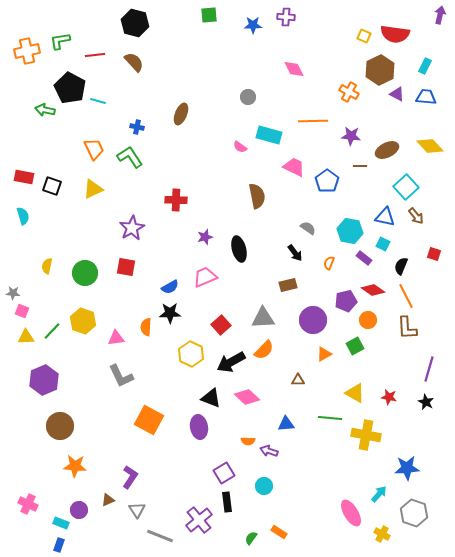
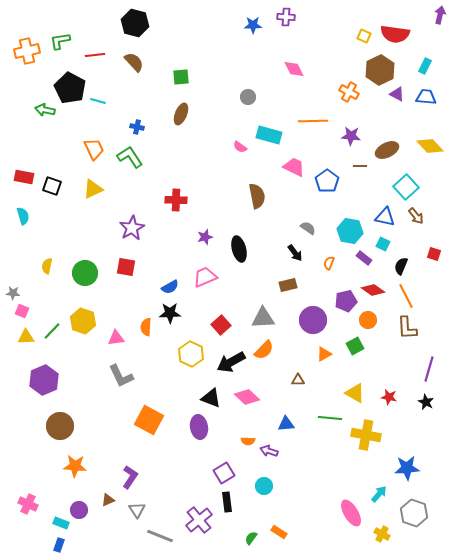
green square at (209, 15): moved 28 px left, 62 px down
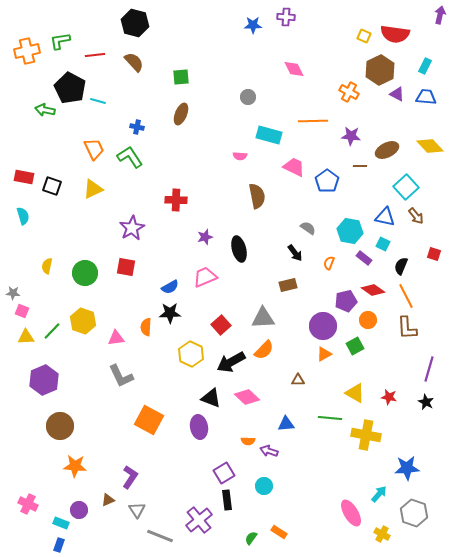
pink semicircle at (240, 147): moved 9 px down; rotated 32 degrees counterclockwise
purple circle at (313, 320): moved 10 px right, 6 px down
black rectangle at (227, 502): moved 2 px up
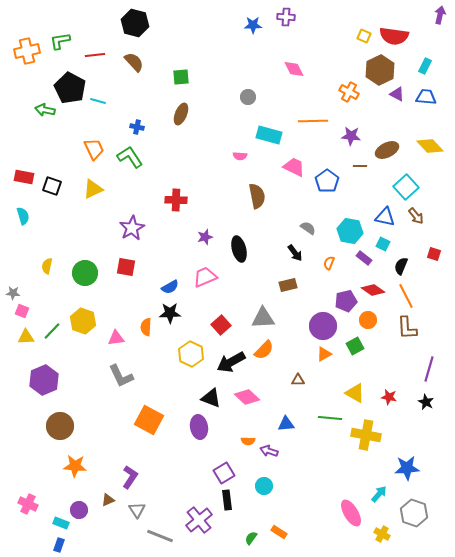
red semicircle at (395, 34): moved 1 px left, 2 px down
